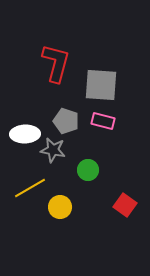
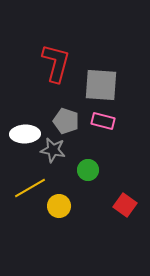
yellow circle: moved 1 px left, 1 px up
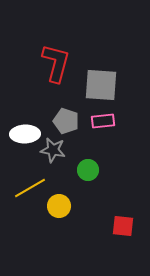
pink rectangle: rotated 20 degrees counterclockwise
red square: moved 2 px left, 21 px down; rotated 30 degrees counterclockwise
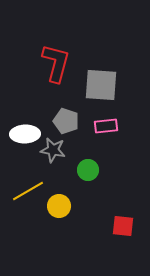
pink rectangle: moved 3 px right, 5 px down
yellow line: moved 2 px left, 3 px down
